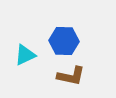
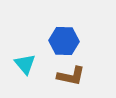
cyan triangle: moved 9 px down; rotated 45 degrees counterclockwise
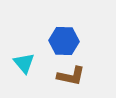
cyan triangle: moved 1 px left, 1 px up
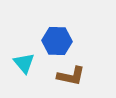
blue hexagon: moved 7 px left
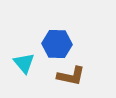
blue hexagon: moved 3 px down
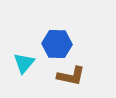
cyan triangle: rotated 20 degrees clockwise
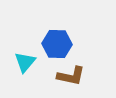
cyan triangle: moved 1 px right, 1 px up
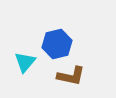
blue hexagon: rotated 16 degrees counterclockwise
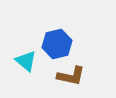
cyan triangle: moved 1 px right, 1 px up; rotated 30 degrees counterclockwise
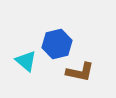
brown L-shape: moved 9 px right, 4 px up
